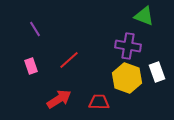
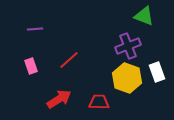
purple line: rotated 63 degrees counterclockwise
purple cross: rotated 30 degrees counterclockwise
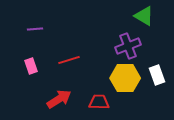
green triangle: rotated 10 degrees clockwise
red line: rotated 25 degrees clockwise
white rectangle: moved 3 px down
yellow hexagon: moved 2 px left; rotated 20 degrees counterclockwise
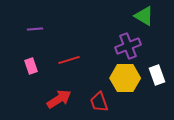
red trapezoid: rotated 110 degrees counterclockwise
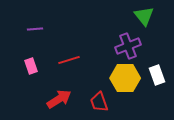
green triangle: rotated 20 degrees clockwise
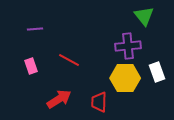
purple cross: rotated 15 degrees clockwise
red line: rotated 45 degrees clockwise
white rectangle: moved 3 px up
red trapezoid: rotated 20 degrees clockwise
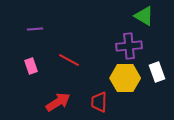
green triangle: rotated 20 degrees counterclockwise
purple cross: moved 1 px right
red arrow: moved 1 px left, 3 px down
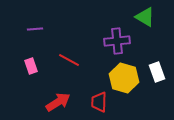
green triangle: moved 1 px right, 1 px down
purple cross: moved 12 px left, 5 px up
yellow hexagon: moved 1 px left; rotated 16 degrees clockwise
